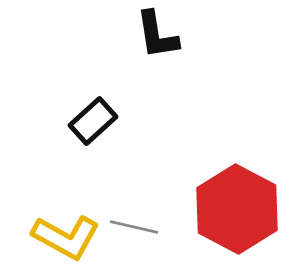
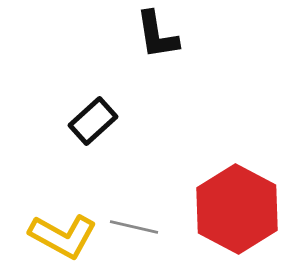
yellow L-shape: moved 3 px left, 1 px up
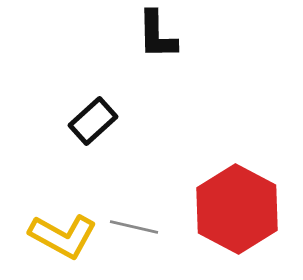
black L-shape: rotated 8 degrees clockwise
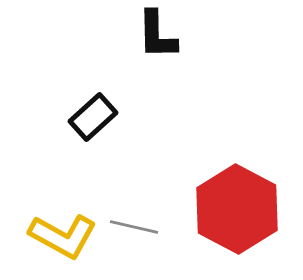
black rectangle: moved 4 px up
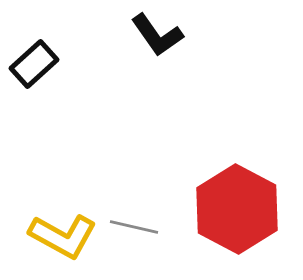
black L-shape: rotated 34 degrees counterclockwise
black rectangle: moved 59 px left, 53 px up
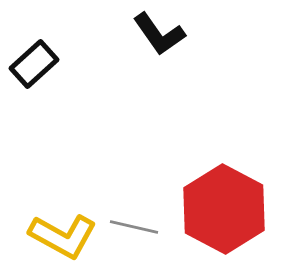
black L-shape: moved 2 px right, 1 px up
red hexagon: moved 13 px left
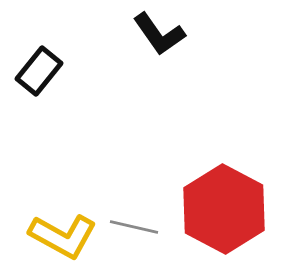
black rectangle: moved 5 px right, 7 px down; rotated 9 degrees counterclockwise
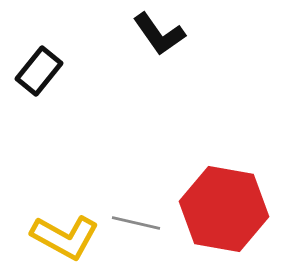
red hexagon: rotated 18 degrees counterclockwise
gray line: moved 2 px right, 4 px up
yellow L-shape: moved 2 px right, 1 px down
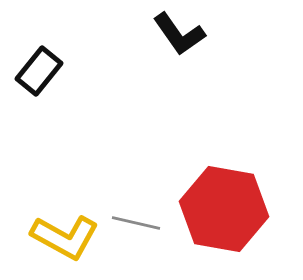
black L-shape: moved 20 px right
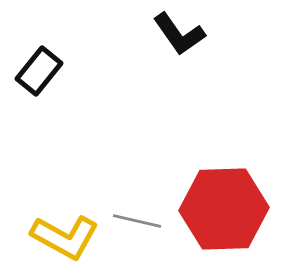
red hexagon: rotated 12 degrees counterclockwise
gray line: moved 1 px right, 2 px up
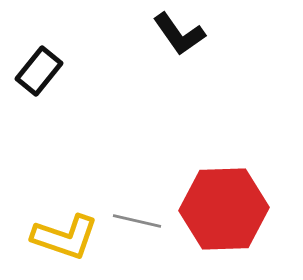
yellow L-shape: rotated 10 degrees counterclockwise
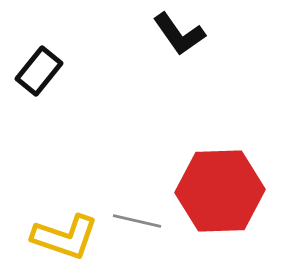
red hexagon: moved 4 px left, 18 px up
